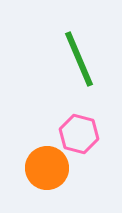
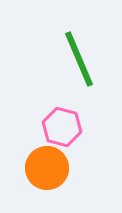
pink hexagon: moved 17 px left, 7 px up
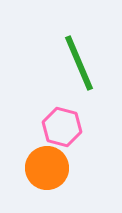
green line: moved 4 px down
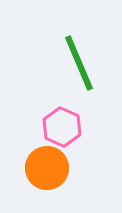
pink hexagon: rotated 9 degrees clockwise
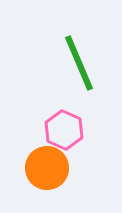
pink hexagon: moved 2 px right, 3 px down
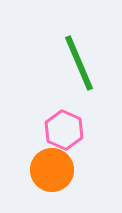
orange circle: moved 5 px right, 2 px down
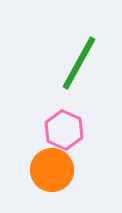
green line: rotated 52 degrees clockwise
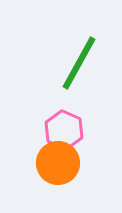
orange circle: moved 6 px right, 7 px up
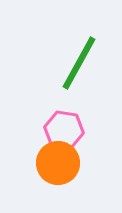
pink hexagon: rotated 15 degrees counterclockwise
